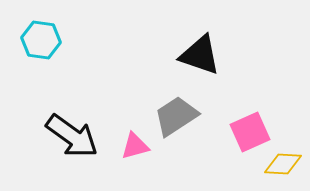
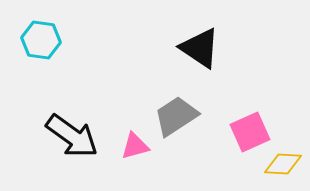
black triangle: moved 7 px up; rotated 15 degrees clockwise
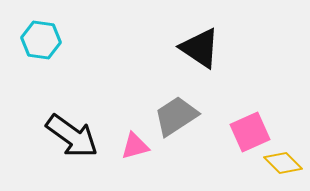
yellow diamond: moved 1 px up; rotated 42 degrees clockwise
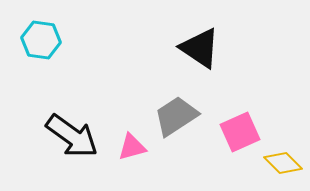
pink square: moved 10 px left
pink triangle: moved 3 px left, 1 px down
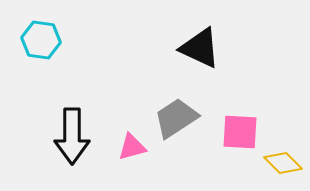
black triangle: rotated 9 degrees counterclockwise
gray trapezoid: moved 2 px down
pink square: rotated 27 degrees clockwise
black arrow: rotated 54 degrees clockwise
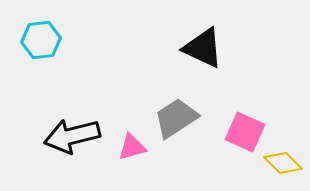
cyan hexagon: rotated 15 degrees counterclockwise
black triangle: moved 3 px right
pink square: moved 5 px right; rotated 21 degrees clockwise
black arrow: rotated 76 degrees clockwise
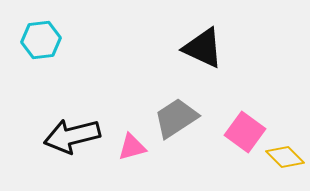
pink square: rotated 12 degrees clockwise
yellow diamond: moved 2 px right, 6 px up
